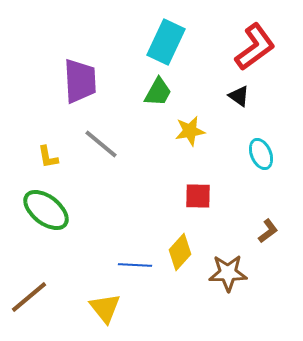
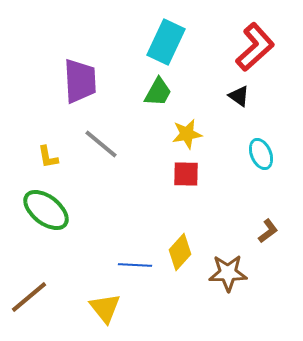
red L-shape: rotated 6 degrees counterclockwise
yellow star: moved 3 px left, 3 px down
red square: moved 12 px left, 22 px up
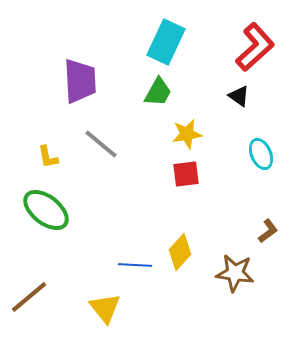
red square: rotated 8 degrees counterclockwise
brown star: moved 7 px right; rotated 9 degrees clockwise
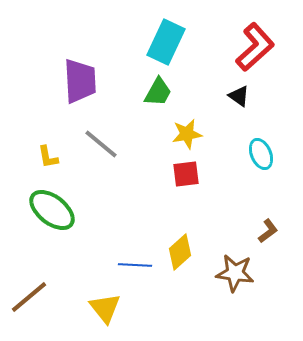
green ellipse: moved 6 px right
yellow diamond: rotated 6 degrees clockwise
